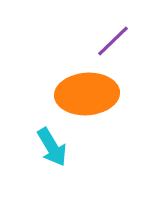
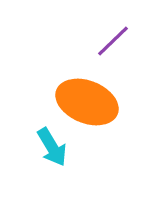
orange ellipse: moved 8 px down; rotated 26 degrees clockwise
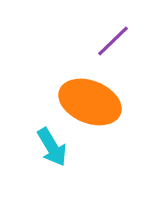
orange ellipse: moved 3 px right
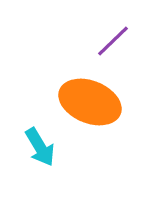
cyan arrow: moved 12 px left
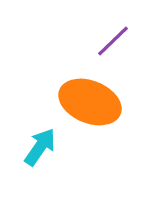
cyan arrow: rotated 114 degrees counterclockwise
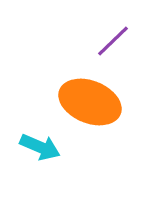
cyan arrow: rotated 78 degrees clockwise
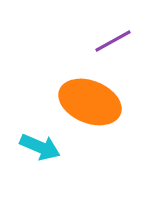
purple line: rotated 15 degrees clockwise
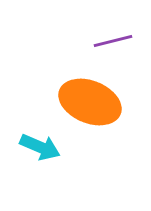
purple line: rotated 15 degrees clockwise
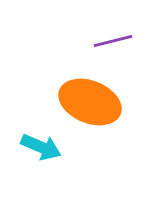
cyan arrow: moved 1 px right
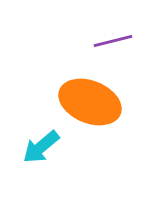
cyan arrow: rotated 117 degrees clockwise
